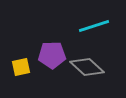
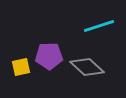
cyan line: moved 5 px right
purple pentagon: moved 3 px left, 1 px down
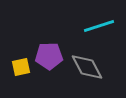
gray diamond: rotated 20 degrees clockwise
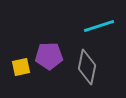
gray diamond: rotated 40 degrees clockwise
